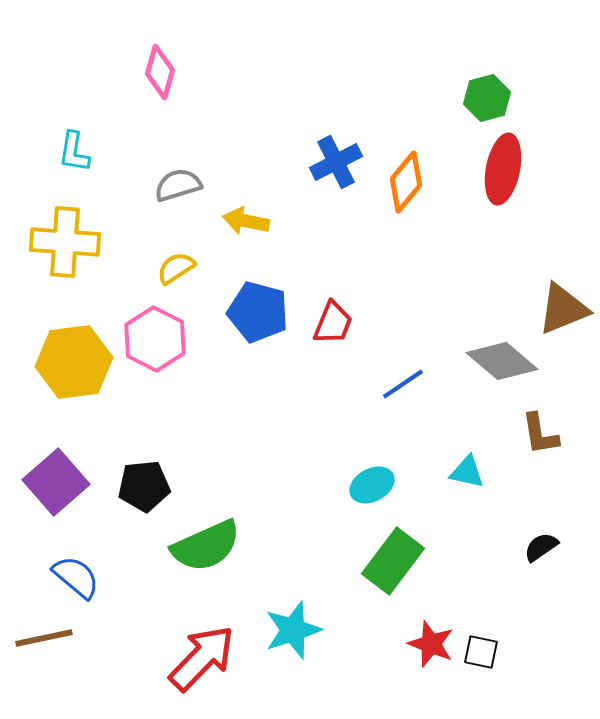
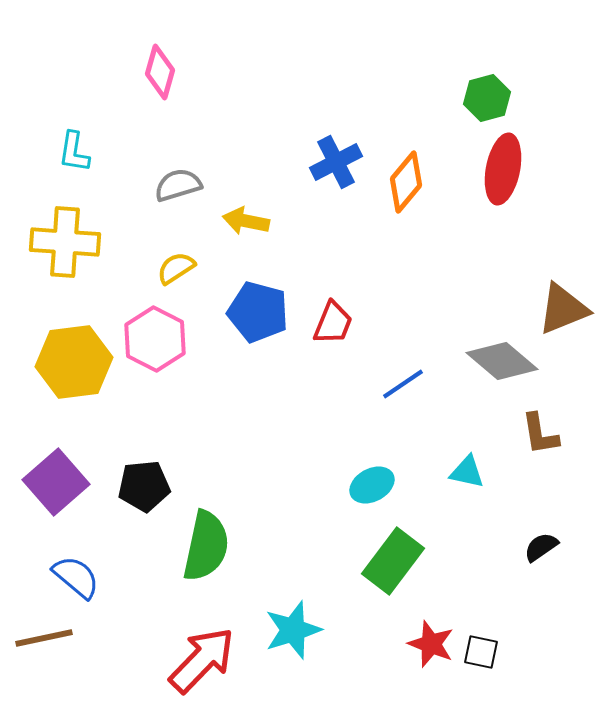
green semicircle: rotated 54 degrees counterclockwise
red arrow: moved 2 px down
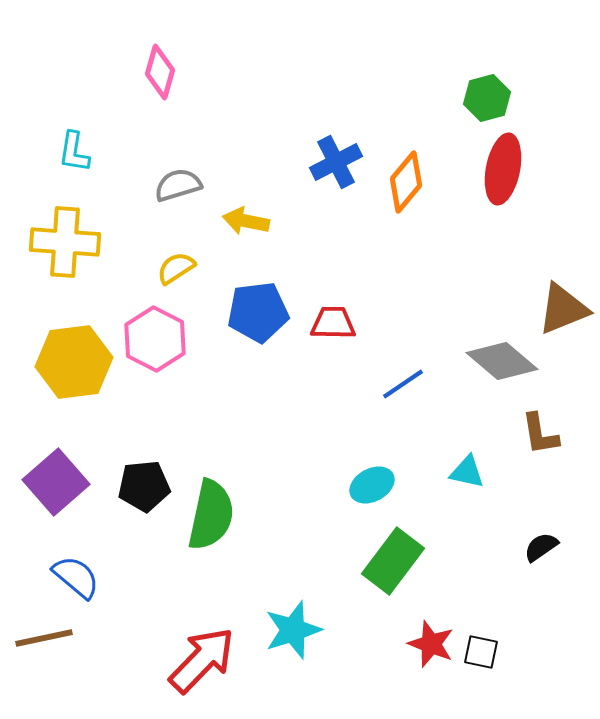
blue pentagon: rotated 22 degrees counterclockwise
red trapezoid: rotated 111 degrees counterclockwise
green semicircle: moved 5 px right, 31 px up
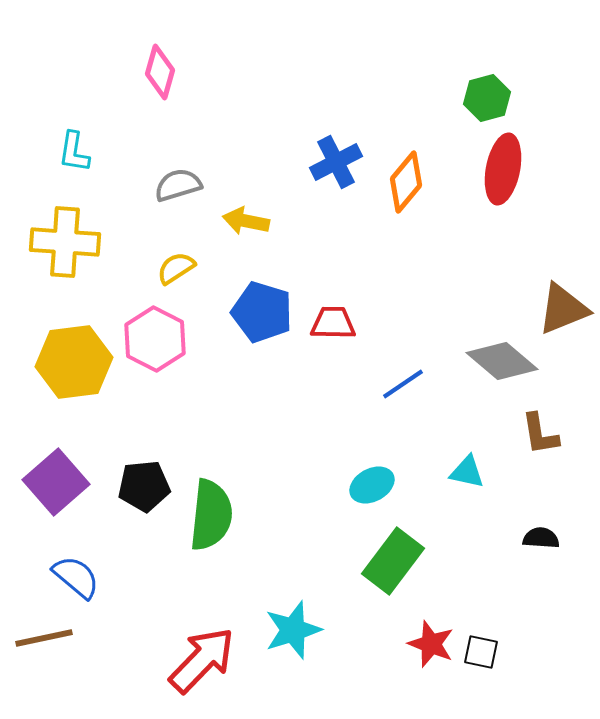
blue pentagon: moved 4 px right; rotated 24 degrees clockwise
green semicircle: rotated 6 degrees counterclockwise
black semicircle: moved 9 px up; rotated 39 degrees clockwise
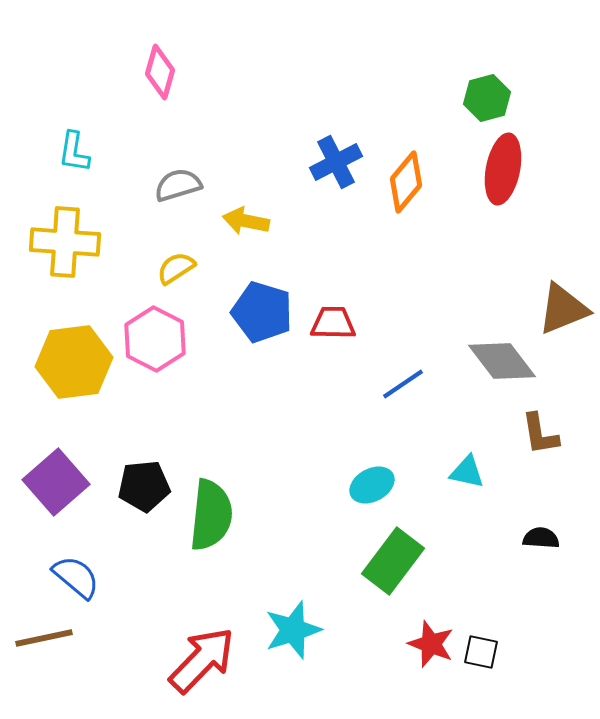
gray diamond: rotated 12 degrees clockwise
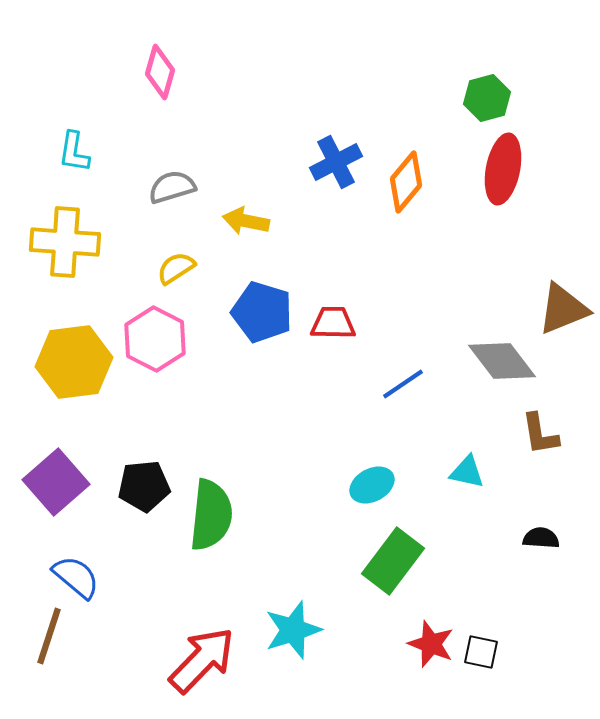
gray semicircle: moved 6 px left, 2 px down
brown line: moved 5 px right, 2 px up; rotated 60 degrees counterclockwise
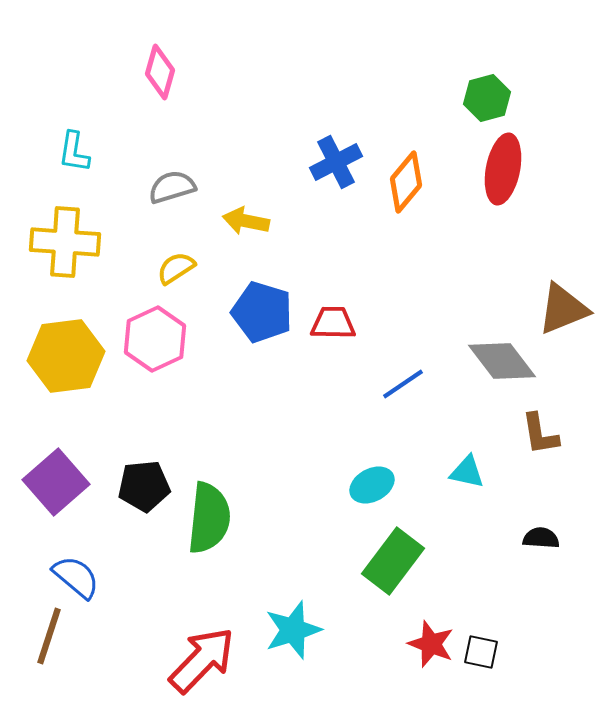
pink hexagon: rotated 8 degrees clockwise
yellow hexagon: moved 8 px left, 6 px up
green semicircle: moved 2 px left, 3 px down
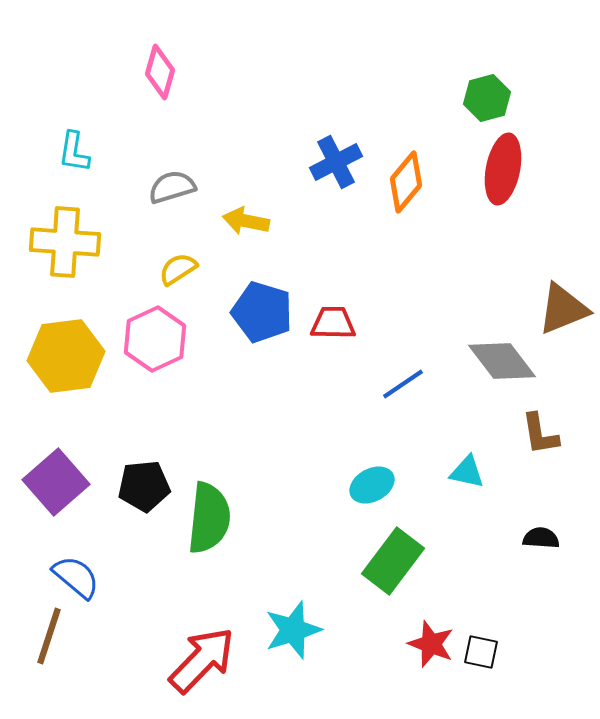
yellow semicircle: moved 2 px right, 1 px down
